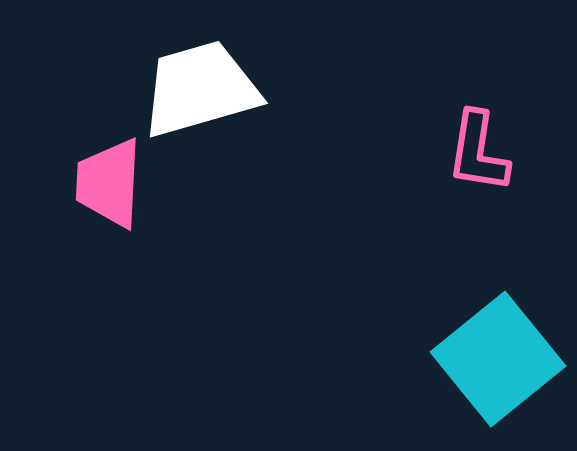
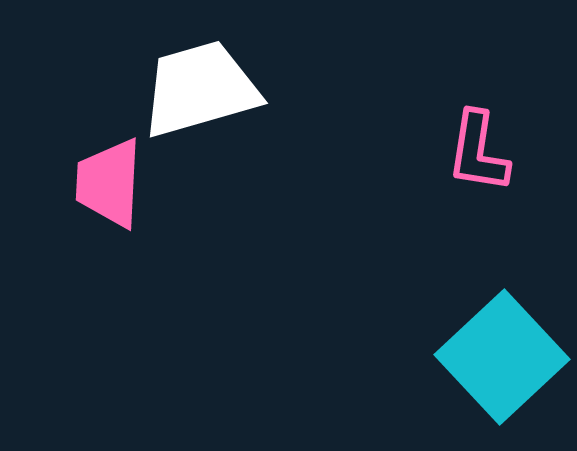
cyan square: moved 4 px right, 2 px up; rotated 4 degrees counterclockwise
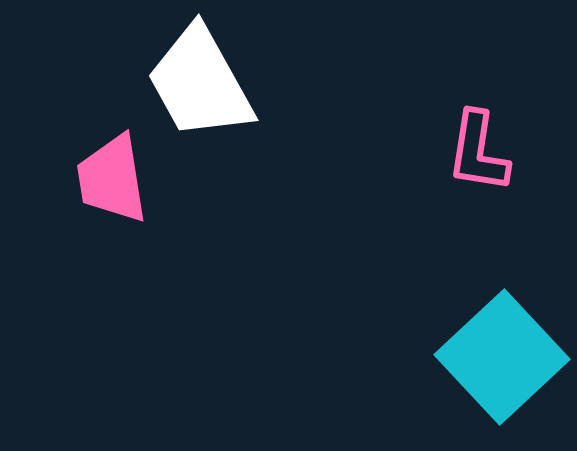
white trapezoid: moved 6 px up; rotated 103 degrees counterclockwise
pink trapezoid: moved 3 px right, 4 px up; rotated 12 degrees counterclockwise
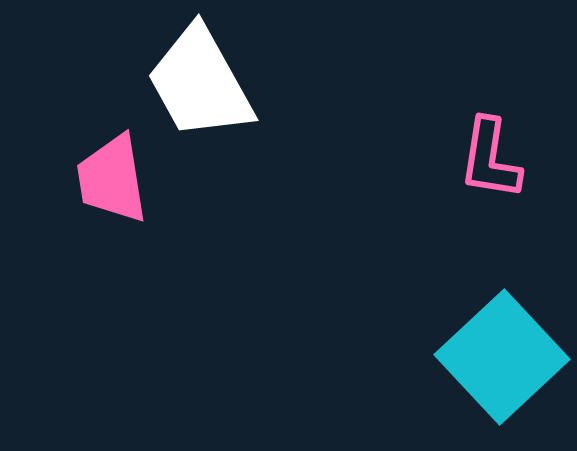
pink L-shape: moved 12 px right, 7 px down
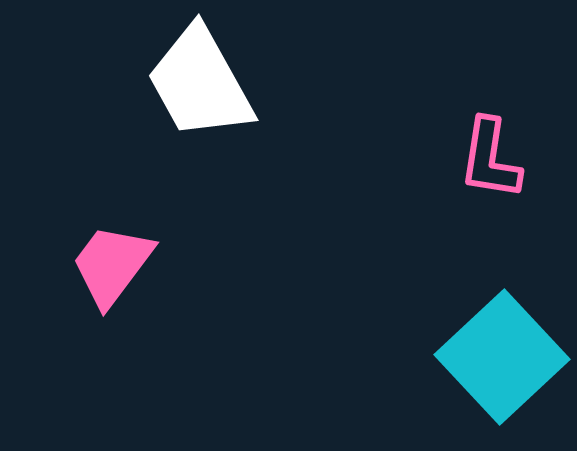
pink trapezoid: moved 86 px down; rotated 46 degrees clockwise
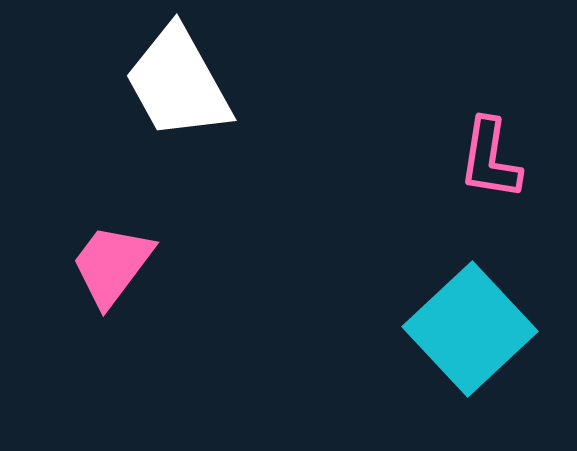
white trapezoid: moved 22 px left
cyan square: moved 32 px left, 28 px up
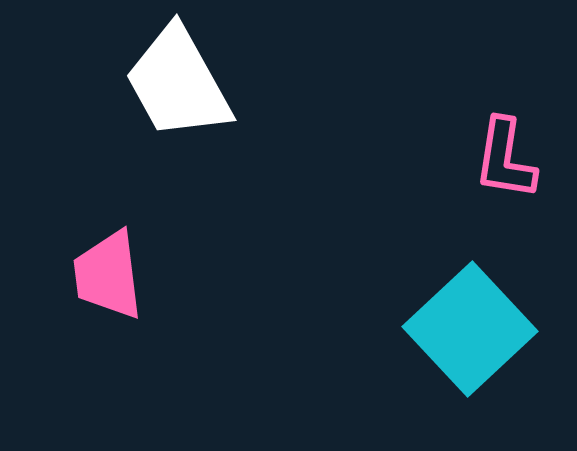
pink L-shape: moved 15 px right
pink trapezoid: moved 4 px left, 10 px down; rotated 44 degrees counterclockwise
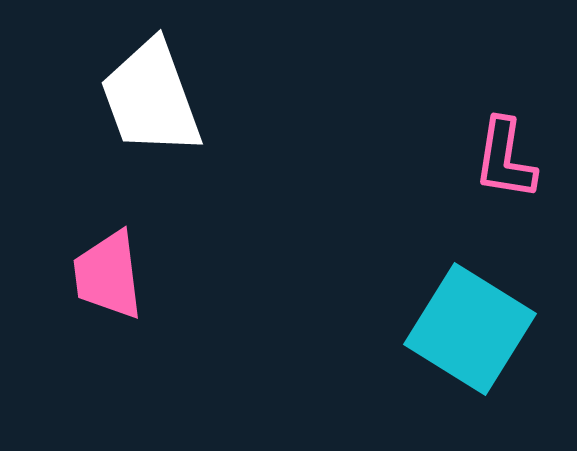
white trapezoid: moved 27 px left, 15 px down; rotated 9 degrees clockwise
cyan square: rotated 15 degrees counterclockwise
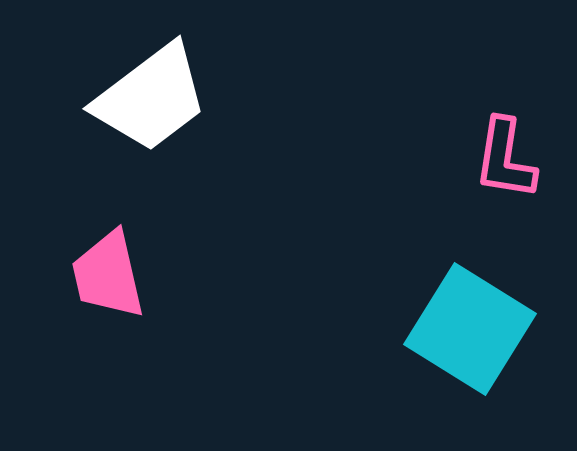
white trapezoid: rotated 107 degrees counterclockwise
pink trapezoid: rotated 6 degrees counterclockwise
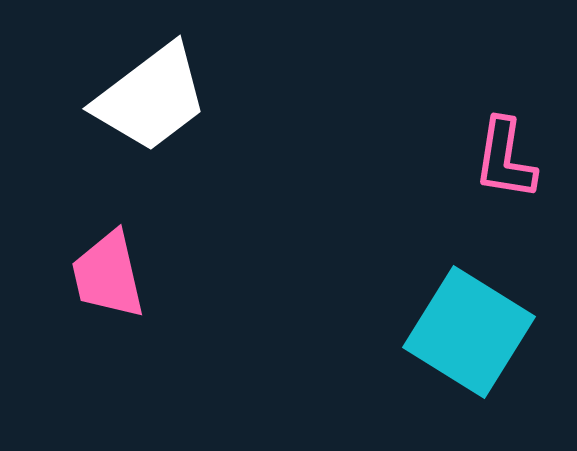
cyan square: moved 1 px left, 3 px down
